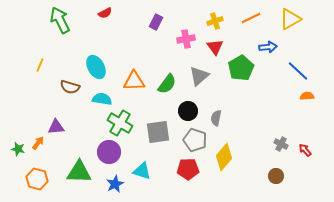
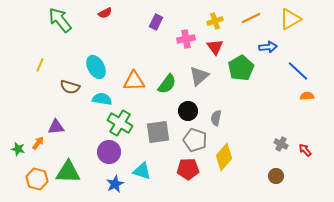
green arrow: rotated 12 degrees counterclockwise
green triangle: moved 11 px left
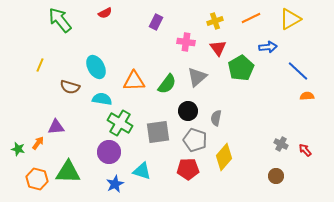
pink cross: moved 3 px down; rotated 18 degrees clockwise
red triangle: moved 3 px right, 1 px down
gray triangle: moved 2 px left, 1 px down
